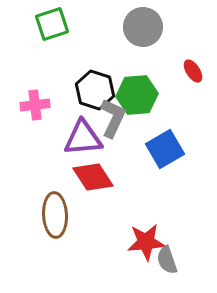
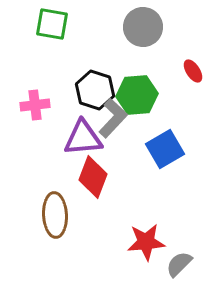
green square: rotated 28 degrees clockwise
gray L-shape: rotated 18 degrees clockwise
red diamond: rotated 54 degrees clockwise
gray semicircle: moved 12 px right, 4 px down; rotated 64 degrees clockwise
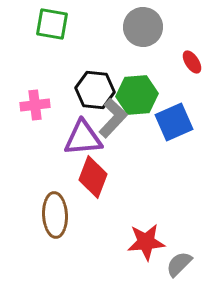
red ellipse: moved 1 px left, 9 px up
black hexagon: rotated 12 degrees counterclockwise
blue square: moved 9 px right, 27 px up; rotated 6 degrees clockwise
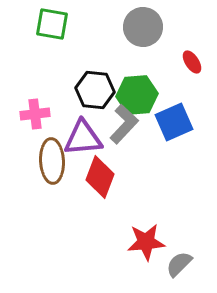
pink cross: moved 9 px down
gray L-shape: moved 11 px right, 6 px down
red diamond: moved 7 px right
brown ellipse: moved 3 px left, 54 px up
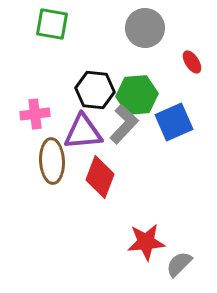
gray circle: moved 2 px right, 1 px down
purple triangle: moved 6 px up
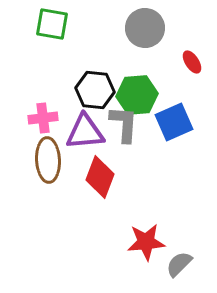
pink cross: moved 8 px right, 4 px down
gray L-shape: rotated 39 degrees counterclockwise
purple triangle: moved 2 px right
brown ellipse: moved 4 px left, 1 px up
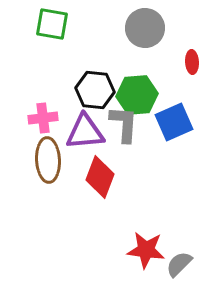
red ellipse: rotated 30 degrees clockwise
red star: moved 8 px down; rotated 12 degrees clockwise
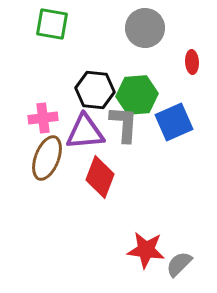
brown ellipse: moved 1 px left, 2 px up; rotated 24 degrees clockwise
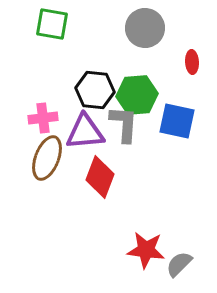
blue square: moved 3 px right, 1 px up; rotated 36 degrees clockwise
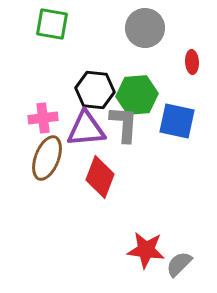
purple triangle: moved 1 px right, 3 px up
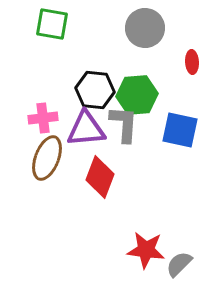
blue square: moved 3 px right, 9 px down
